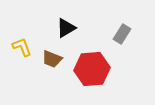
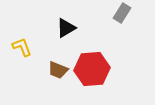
gray rectangle: moved 21 px up
brown trapezoid: moved 6 px right, 11 px down
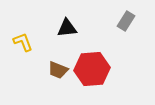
gray rectangle: moved 4 px right, 8 px down
black triangle: moved 1 px right; rotated 25 degrees clockwise
yellow L-shape: moved 1 px right, 5 px up
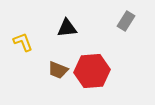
red hexagon: moved 2 px down
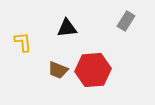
yellow L-shape: rotated 15 degrees clockwise
red hexagon: moved 1 px right, 1 px up
